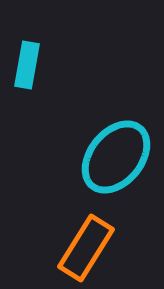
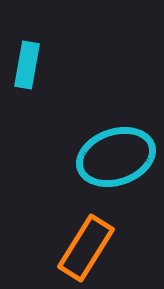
cyan ellipse: rotated 32 degrees clockwise
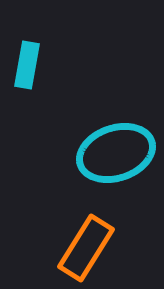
cyan ellipse: moved 4 px up
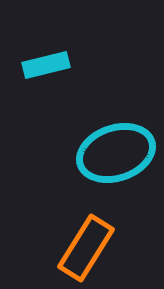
cyan rectangle: moved 19 px right; rotated 66 degrees clockwise
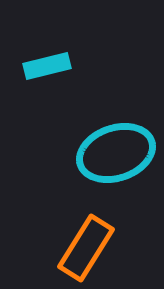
cyan rectangle: moved 1 px right, 1 px down
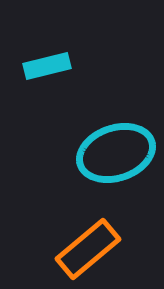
orange rectangle: moved 2 px right, 1 px down; rotated 18 degrees clockwise
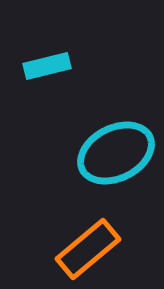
cyan ellipse: rotated 8 degrees counterclockwise
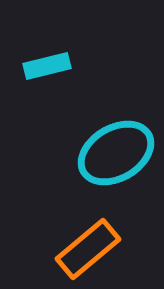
cyan ellipse: rotated 4 degrees counterclockwise
